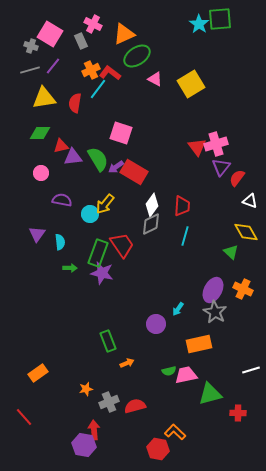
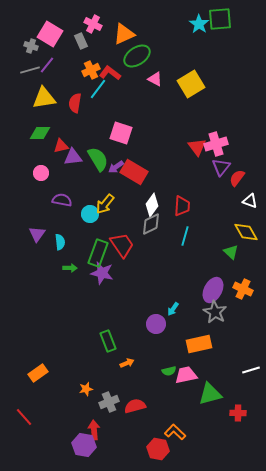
purple line at (53, 66): moved 6 px left, 1 px up
cyan arrow at (178, 309): moved 5 px left
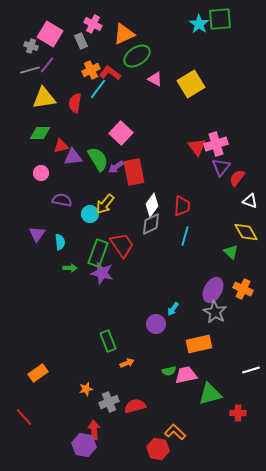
pink square at (121, 133): rotated 25 degrees clockwise
red rectangle at (134, 172): rotated 48 degrees clockwise
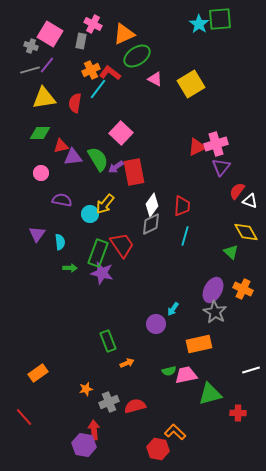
gray rectangle at (81, 41): rotated 35 degrees clockwise
red triangle at (197, 147): rotated 42 degrees clockwise
red semicircle at (237, 178): moved 13 px down
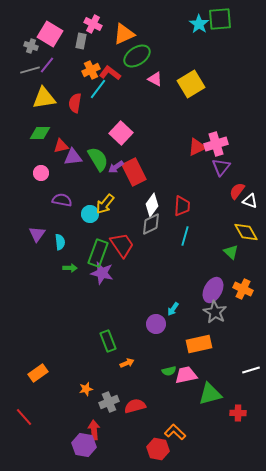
red rectangle at (134, 172): rotated 16 degrees counterclockwise
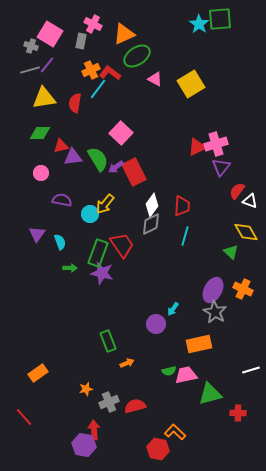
cyan semicircle at (60, 242): rotated 14 degrees counterclockwise
